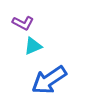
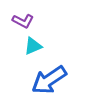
purple L-shape: moved 2 px up
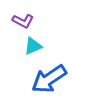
blue arrow: moved 1 px up
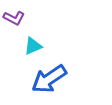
purple L-shape: moved 9 px left, 3 px up
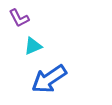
purple L-shape: moved 5 px right; rotated 35 degrees clockwise
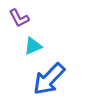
blue arrow: rotated 12 degrees counterclockwise
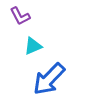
purple L-shape: moved 1 px right, 2 px up
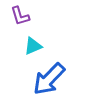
purple L-shape: rotated 10 degrees clockwise
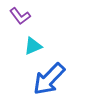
purple L-shape: rotated 20 degrees counterclockwise
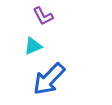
purple L-shape: moved 23 px right; rotated 10 degrees clockwise
